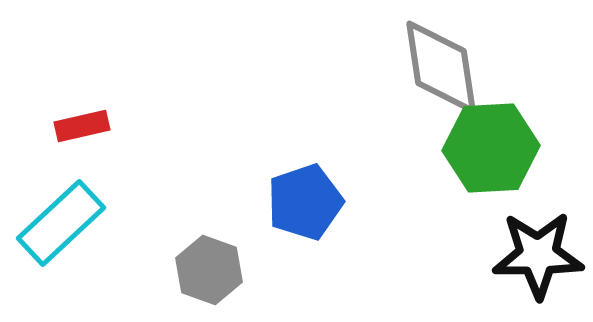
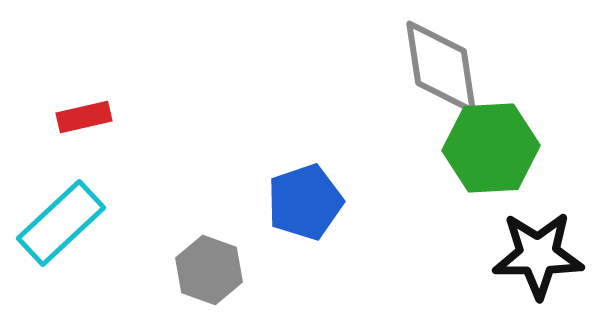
red rectangle: moved 2 px right, 9 px up
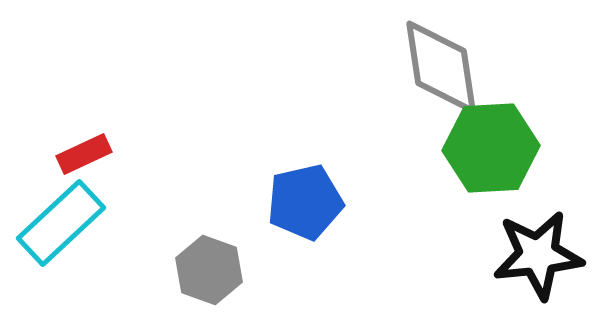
red rectangle: moved 37 px down; rotated 12 degrees counterclockwise
blue pentagon: rotated 6 degrees clockwise
black star: rotated 6 degrees counterclockwise
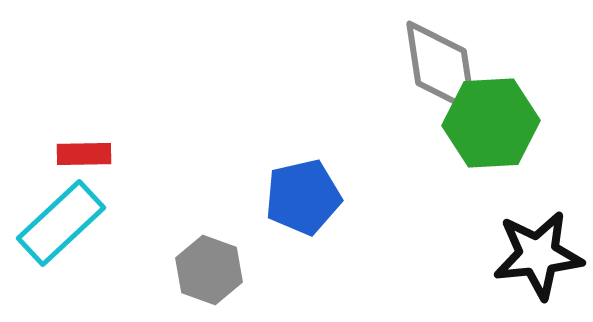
green hexagon: moved 25 px up
red rectangle: rotated 24 degrees clockwise
blue pentagon: moved 2 px left, 5 px up
